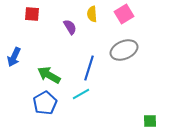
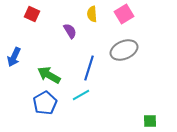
red square: rotated 21 degrees clockwise
purple semicircle: moved 4 px down
cyan line: moved 1 px down
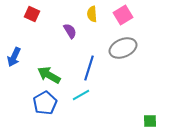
pink square: moved 1 px left, 1 px down
gray ellipse: moved 1 px left, 2 px up
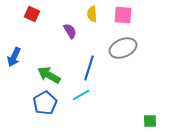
pink square: rotated 36 degrees clockwise
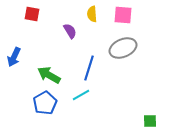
red square: rotated 14 degrees counterclockwise
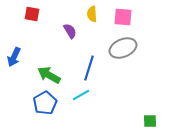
pink square: moved 2 px down
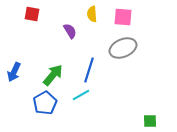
blue arrow: moved 15 px down
blue line: moved 2 px down
green arrow: moved 4 px right; rotated 100 degrees clockwise
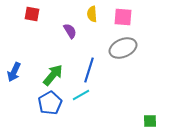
blue pentagon: moved 5 px right
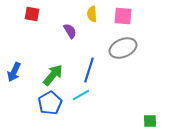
pink square: moved 1 px up
